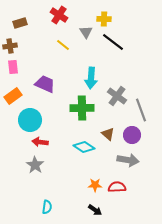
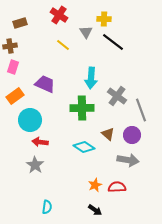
pink rectangle: rotated 24 degrees clockwise
orange rectangle: moved 2 px right
orange star: rotated 24 degrees counterclockwise
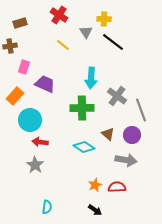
pink rectangle: moved 11 px right
orange rectangle: rotated 12 degrees counterclockwise
gray arrow: moved 2 px left
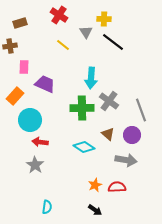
pink rectangle: rotated 16 degrees counterclockwise
gray cross: moved 8 px left, 5 px down
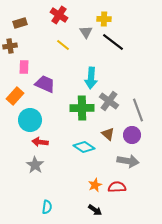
gray line: moved 3 px left
gray arrow: moved 2 px right, 1 px down
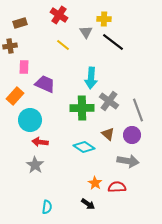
orange star: moved 2 px up; rotated 16 degrees counterclockwise
black arrow: moved 7 px left, 6 px up
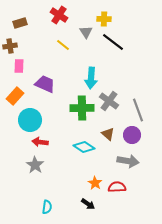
pink rectangle: moved 5 px left, 1 px up
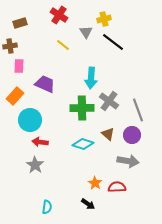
yellow cross: rotated 16 degrees counterclockwise
cyan diamond: moved 1 px left, 3 px up; rotated 15 degrees counterclockwise
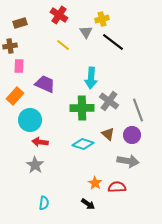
yellow cross: moved 2 px left
cyan semicircle: moved 3 px left, 4 px up
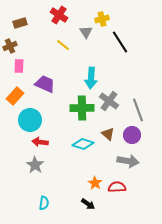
black line: moved 7 px right; rotated 20 degrees clockwise
brown cross: rotated 16 degrees counterclockwise
